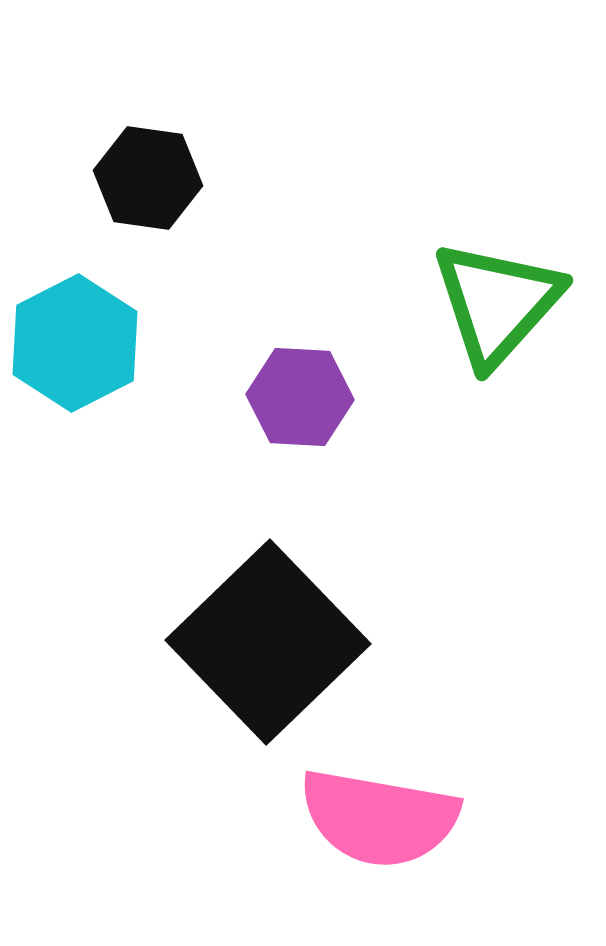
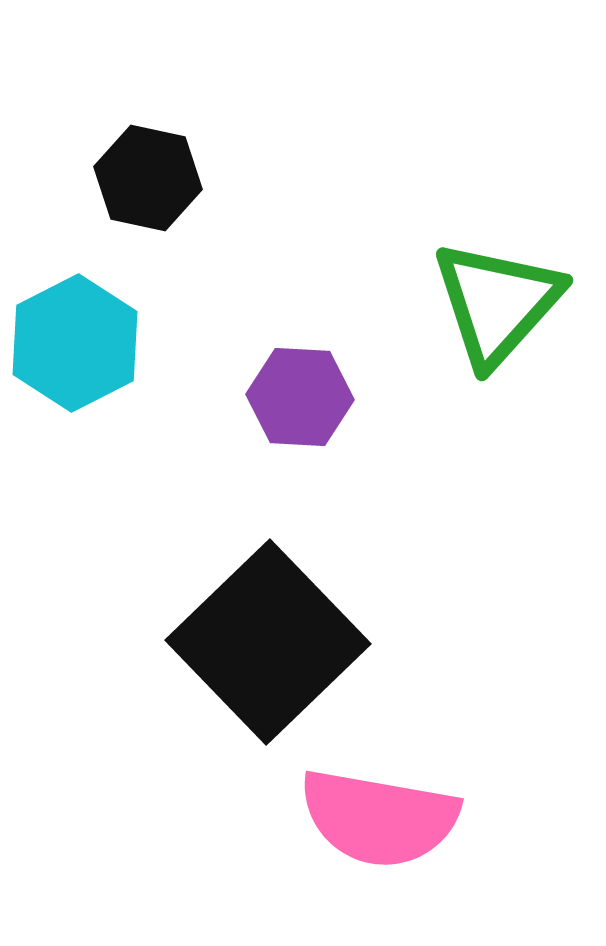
black hexagon: rotated 4 degrees clockwise
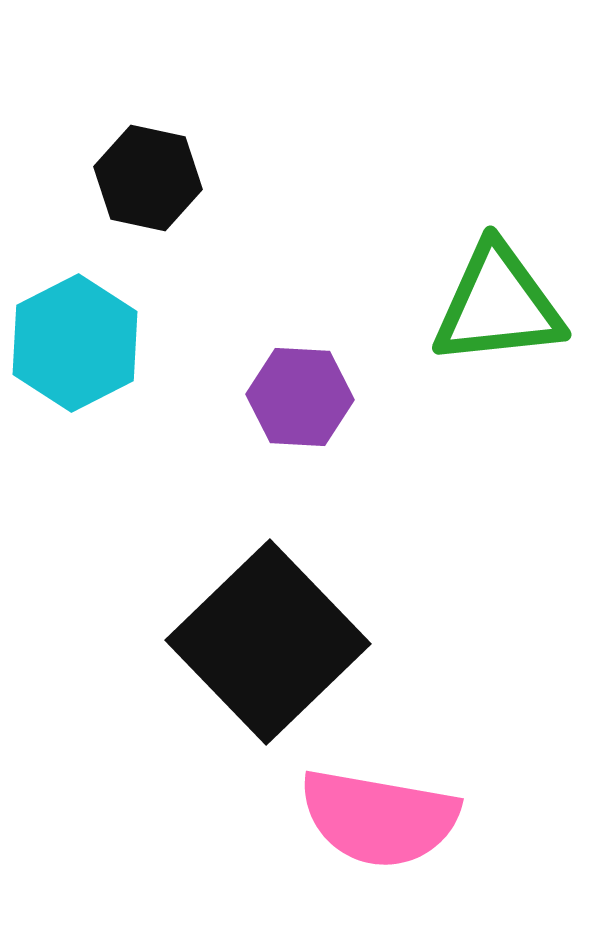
green triangle: moved 1 px right, 2 px down; rotated 42 degrees clockwise
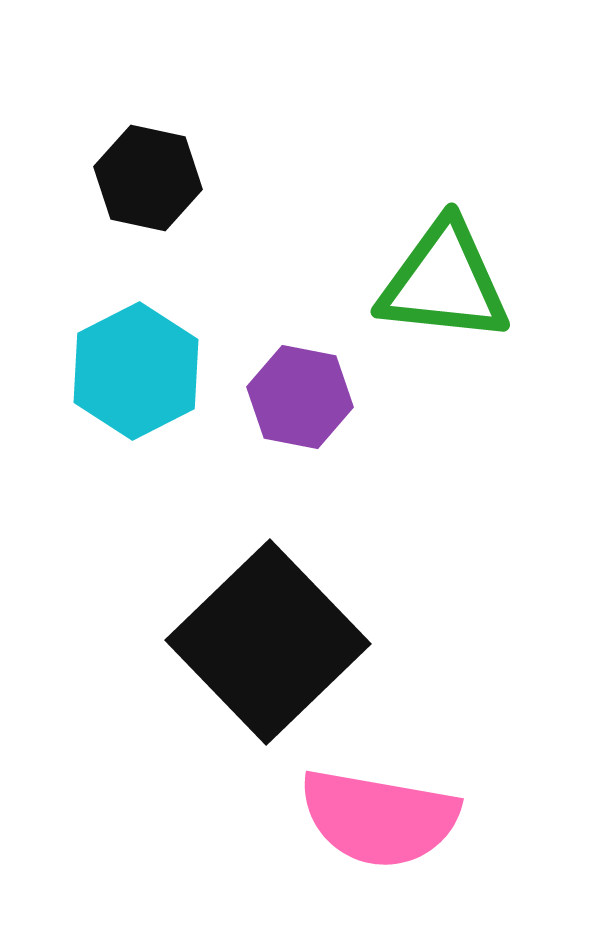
green triangle: moved 54 px left, 23 px up; rotated 12 degrees clockwise
cyan hexagon: moved 61 px right, 28 px down
purple hexagon: rotated 8 degrees clockwise
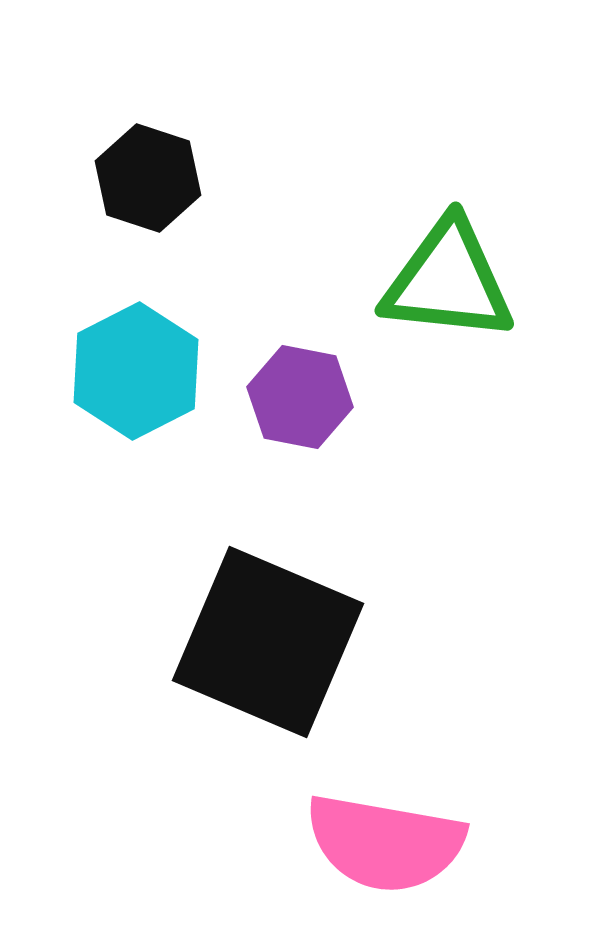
black hexagon: rotated 6 degrees clockwise
green triangle: moved 4 px right, 1 px up
black square: rotated 23 degrees counterclockwise
pink semicircle: moved 6 px right, 25 px down
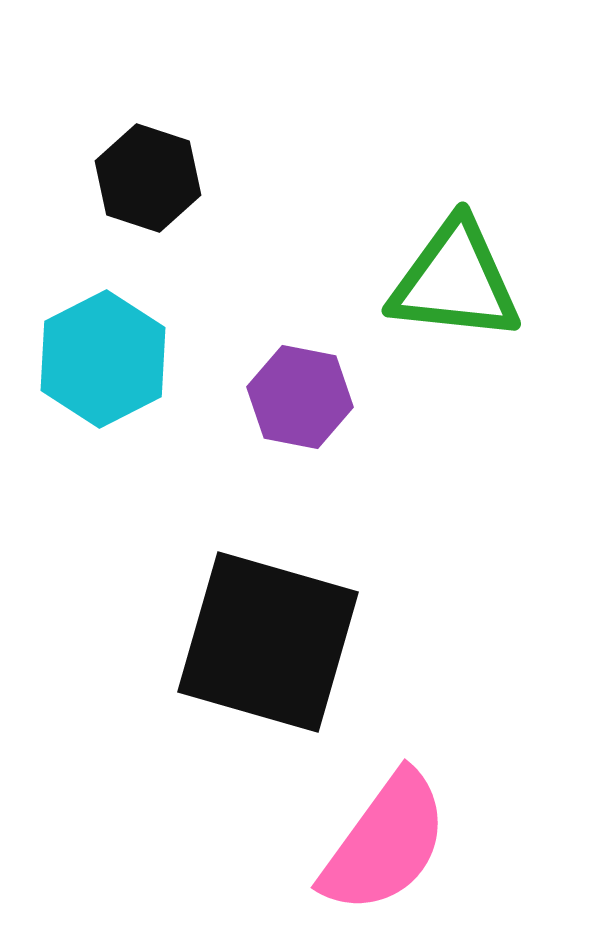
green triangle: moved 7 px right
cyan hexagon: moved 33 px left, 12 px up
black square: rotated 7 degrees counterclockwise
pink semicircle: rotated 64 degrees counterclockwise
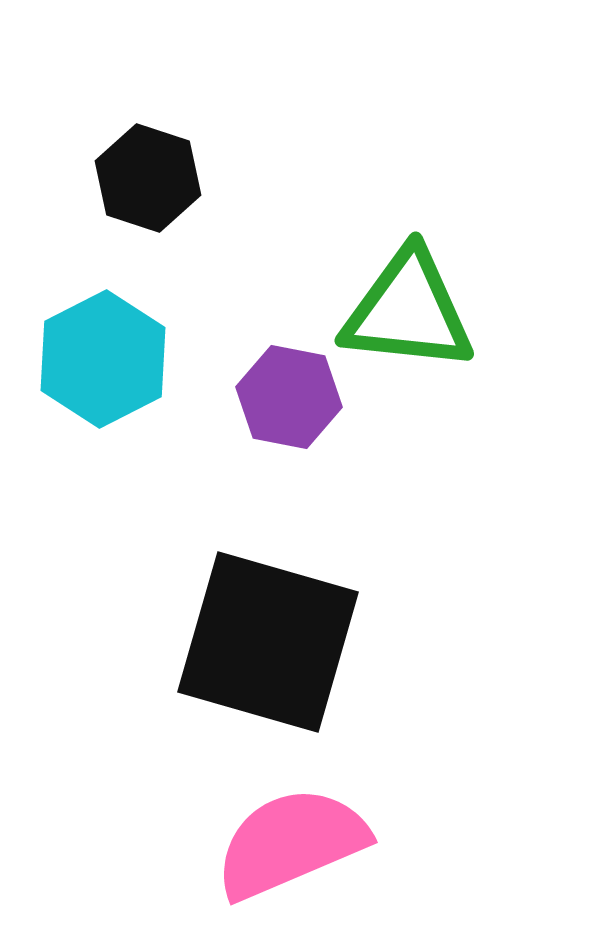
green triangle: moved 47 px left, 30 px down
purple hexagon: moved 11 px left
pink semicircle: moved 94 px left; rotated 149 degrees counterclockwise
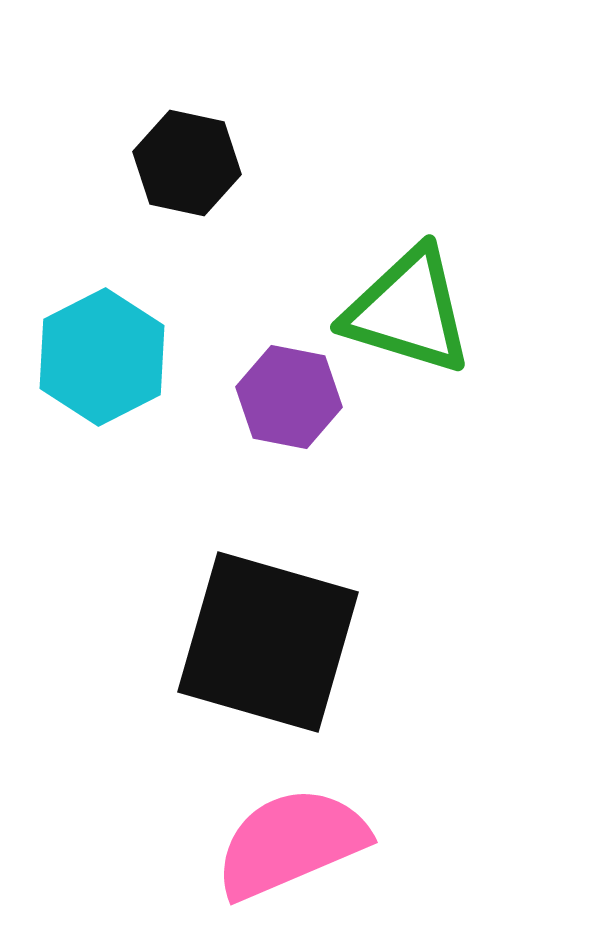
black hexagon: moved 39 px right, 15 px up; rotated 6 degrees counterclockwise
green triangle: rotated 11 degrees clockwise
cyan hexagon: moved 1 px left, 2 px up
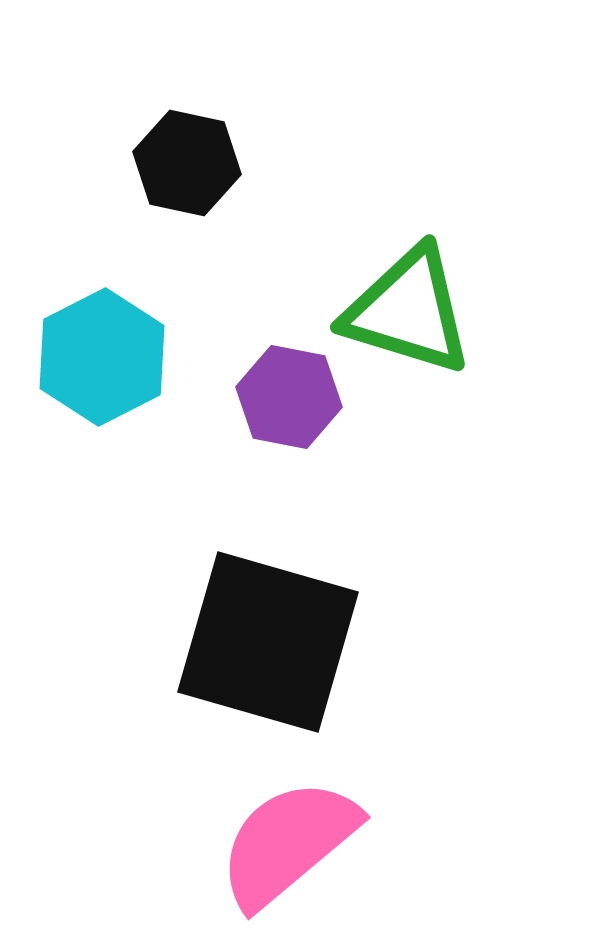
pink semicircle: moved 3 px left; rotated 17 degrees counterclockwise
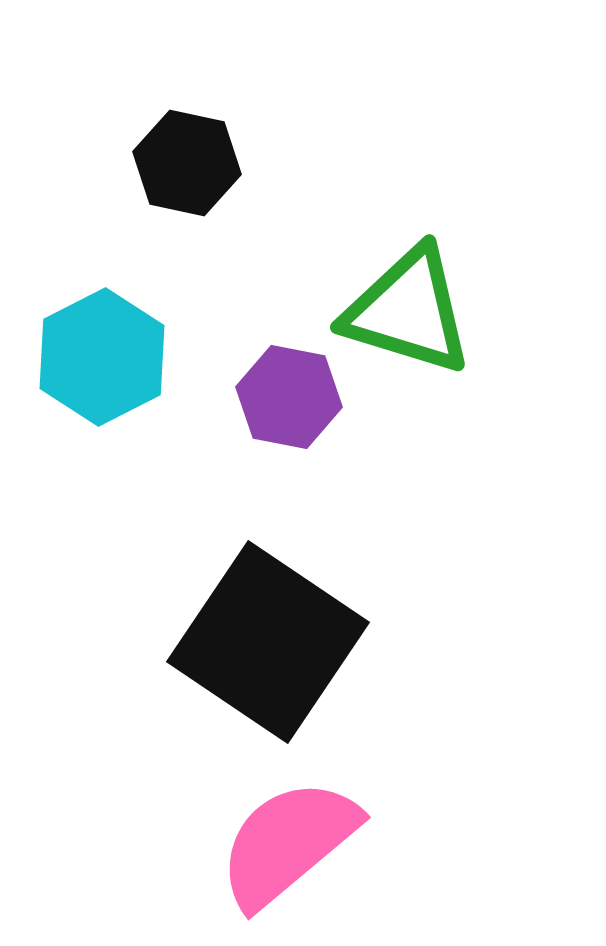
black square: rotated 18 degrees clockwise
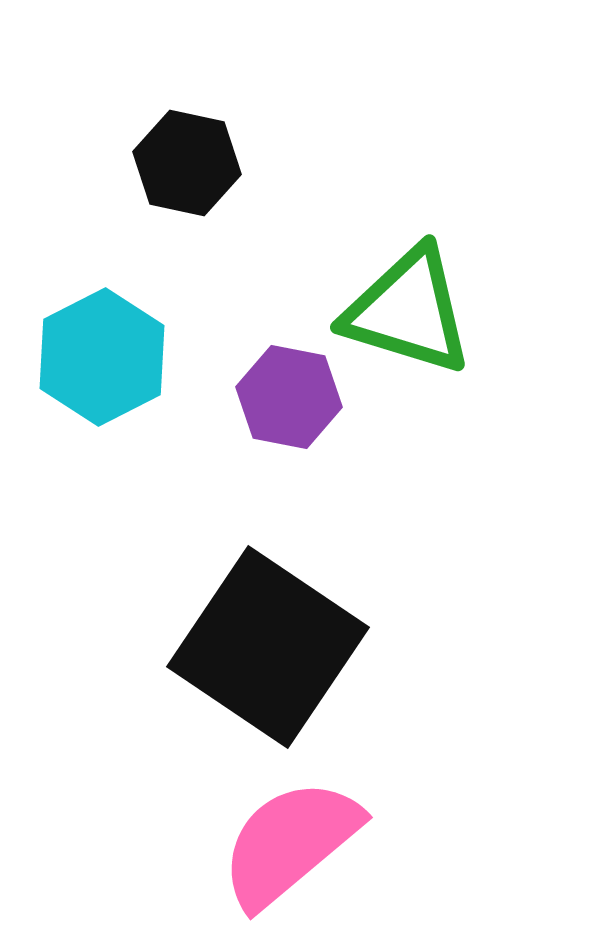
black square: moved 5 px down
pink semicircle: moved 2 px right
